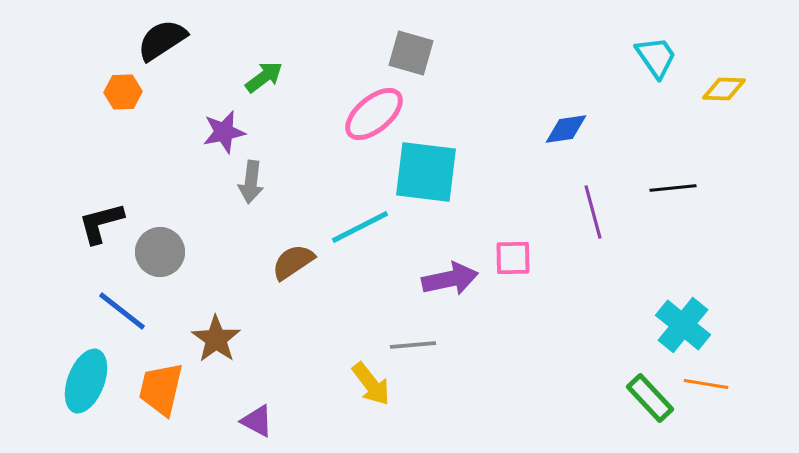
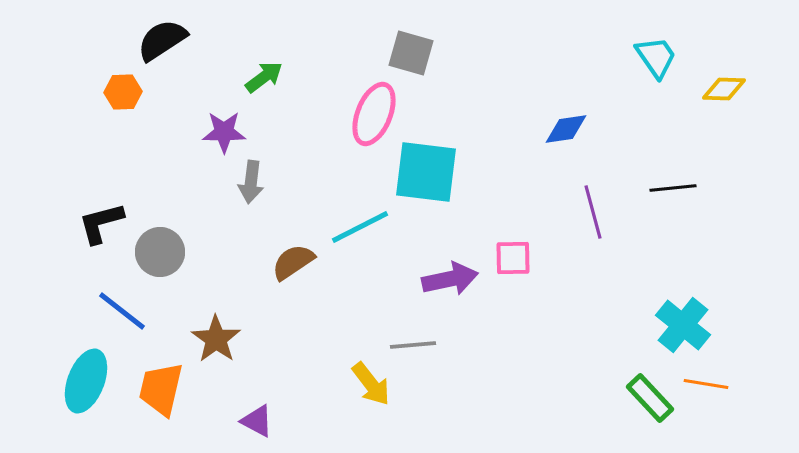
pink ellipse: rotated 28 degrees counterclockwise
purple star: rotated 12 degrees clockwise
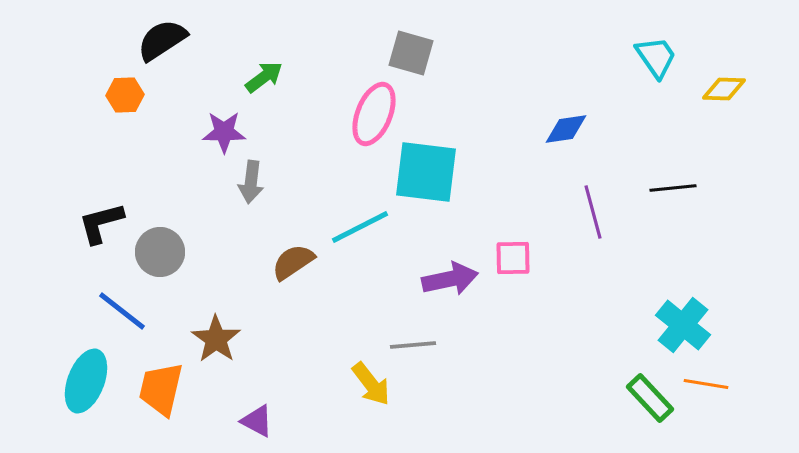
orange hexagon: moved 2 px right, 3 px down
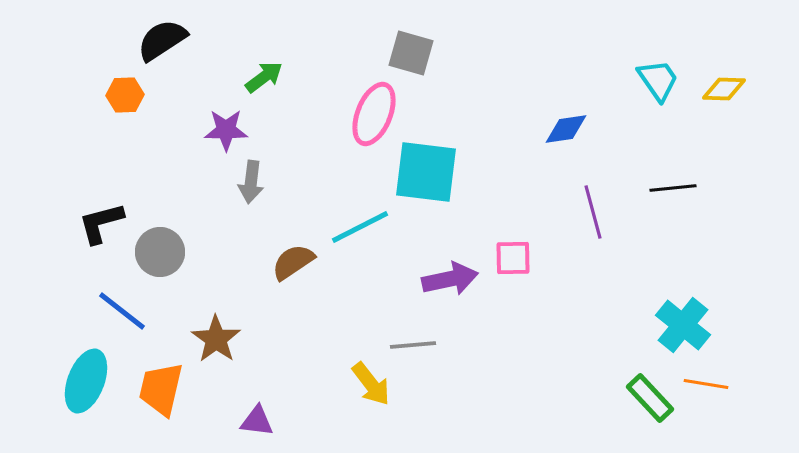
cyan trapezoid: moved 2 px right, 23 px down
purple star: moved 2 px right, 2 px up
purple triangle: rotated 21 degrees counterclockwise
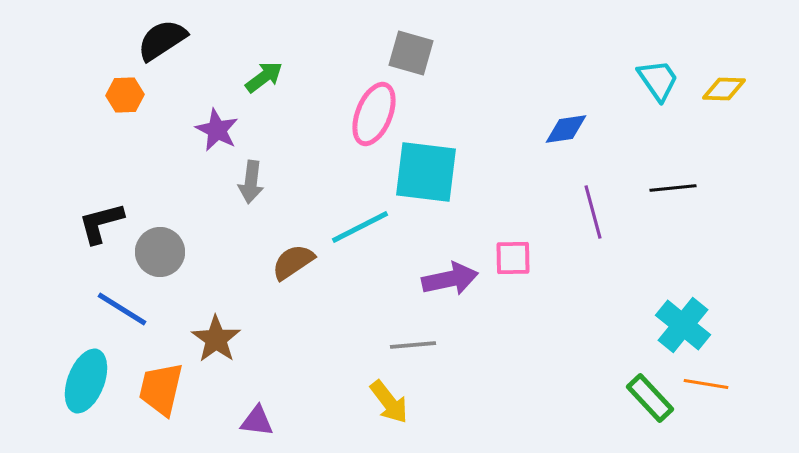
purple star: moved 9 px left; rotated 27 degrees clockwise
blue line: moved 2 px up; rotated 6 degrees counterclockwise
yellow arrow: moved 18 px right, 18 px down
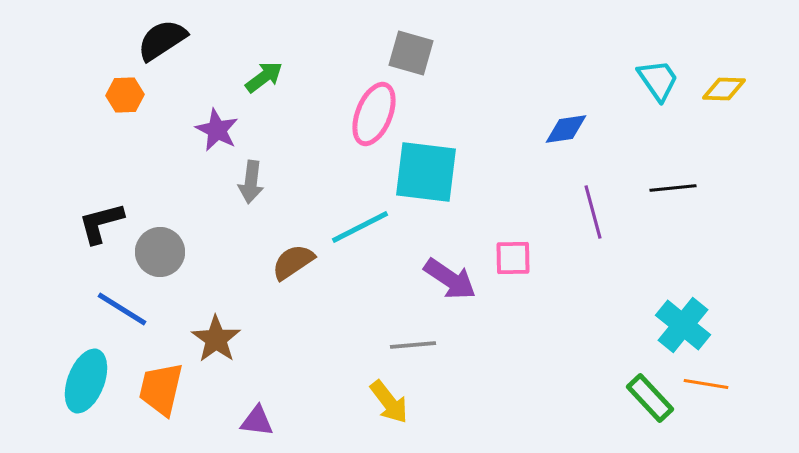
purple arrow: rotated 46 degrees clockwise
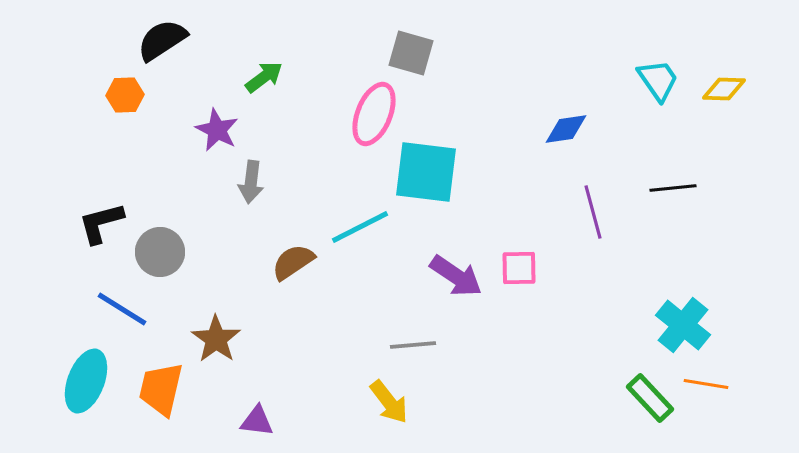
pink square: moved 6 px right, 10 px down
purple arrow: moved 6 px right, 3 px up
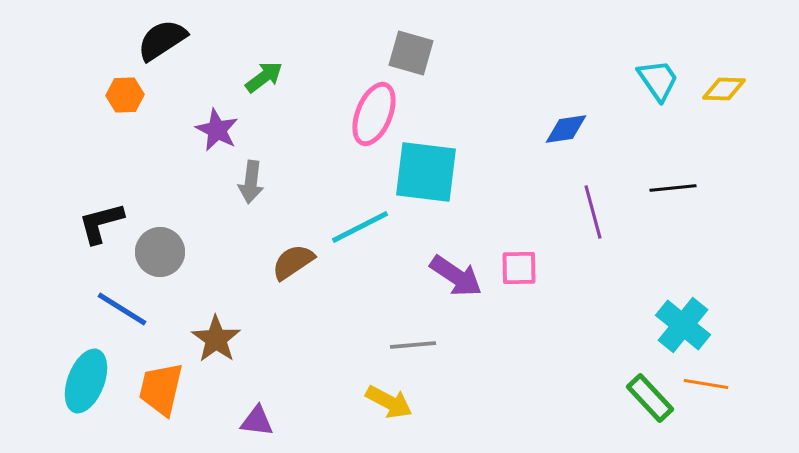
yellow arrow: rotated 24 degrees counterclockwise
